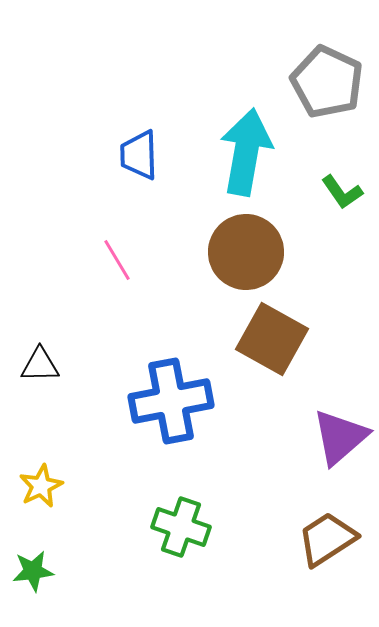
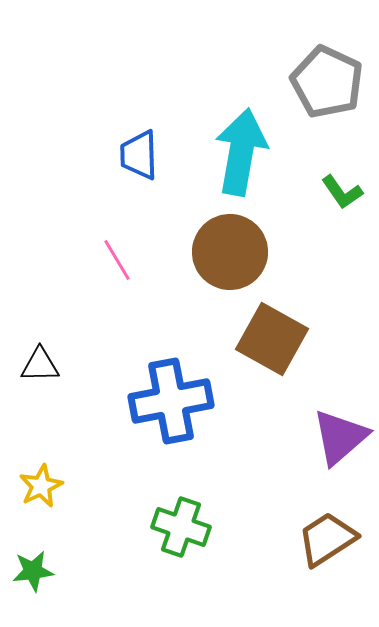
cyan arrow: moved 5 px left
brown circle: moved 16 px left
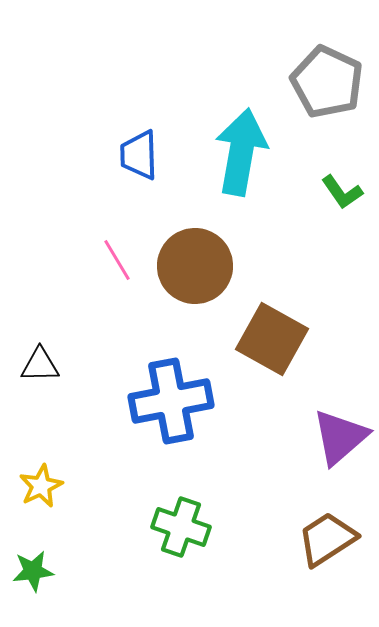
brown circle: moved 35 px left, 14 px down
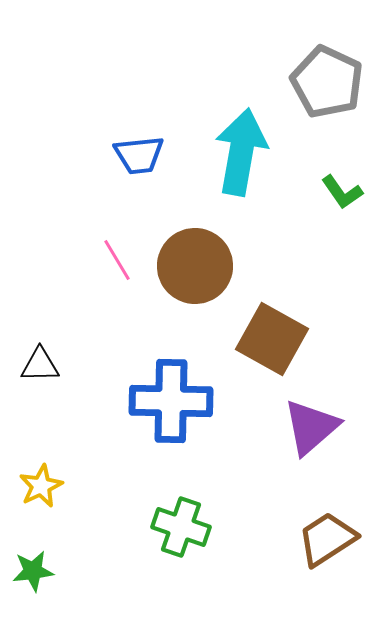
blue trapezoid: rotated 94 degrees counterclockwise
blue cross: rotated 12 degrees clockwise
purple triangle: moved 29 px left, 10 px up
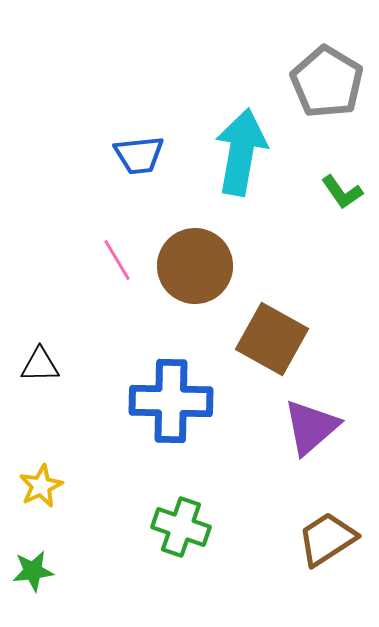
gray pentagon: rotated 6 degrees clockwise
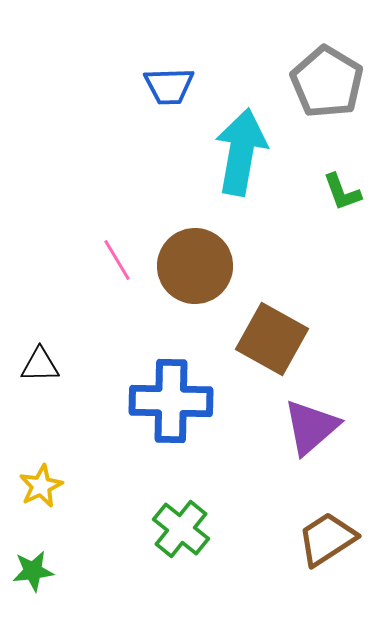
blue trapezoid: moved 30 px right, 69 px up; rotated 4 degrees clockwise
green L-shape: rotated 15 degrees clockwise
green cross: moved 2 px down; rotated 20 degrees clockwise
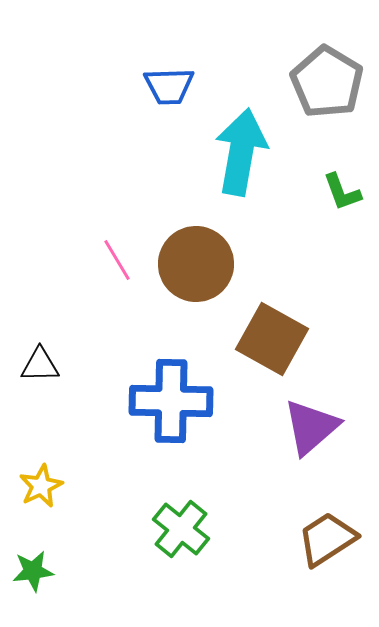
brown circle: moved 1 px right, 2 px up
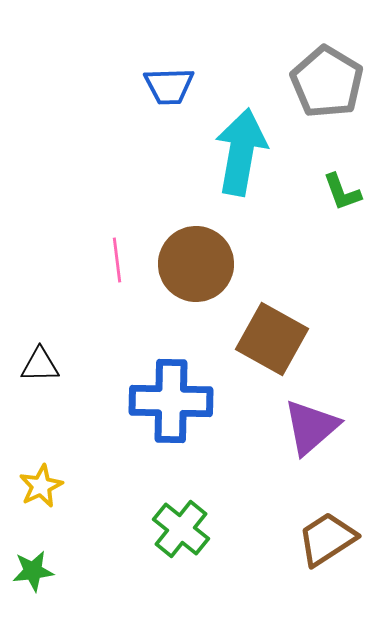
pink line: rotated 24 degrees clockwise
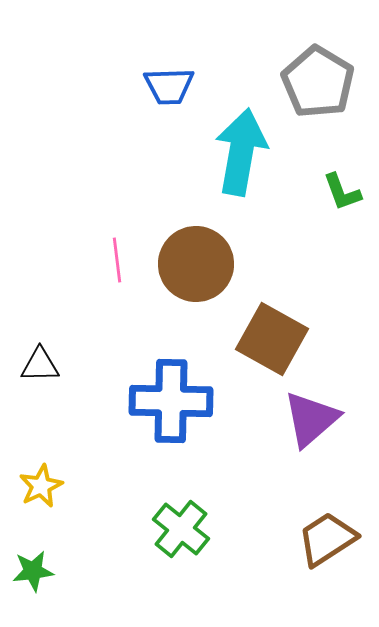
gray pentagon: moved 9 px left
purple triangle: moved 8 px up
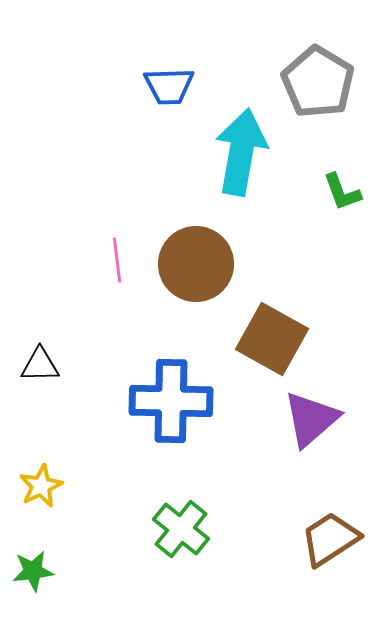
brown trapezoid: moved 3 px right
